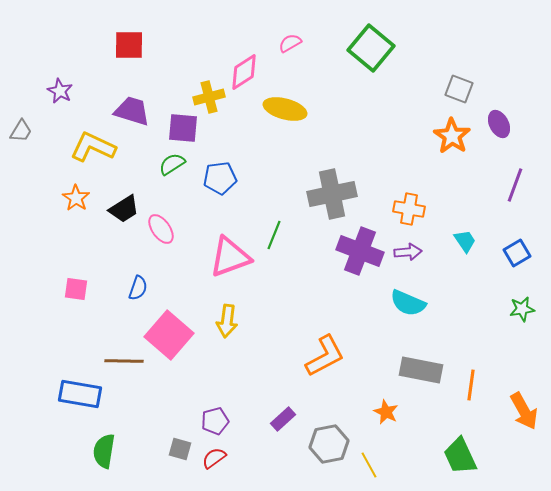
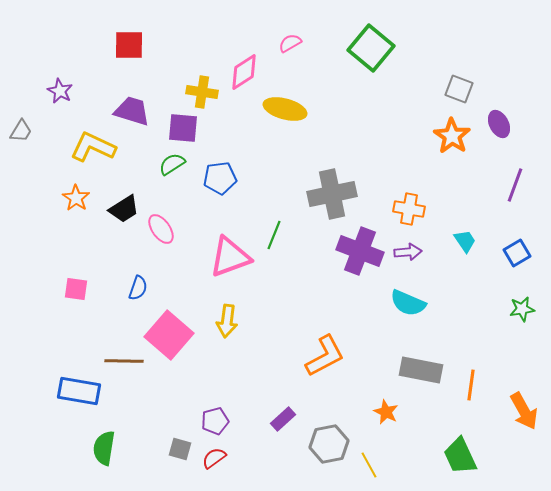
yellow cross at (209, 97): moved 7 px left, 5 px up; rotated 24 degrees clockwise
blue rectangle at (80, 394): moved 1 px left, 3 px up
green semicircle at (104, 451): moved 3 px up
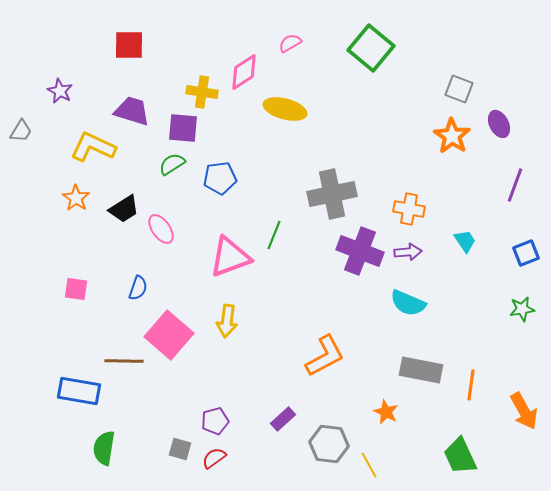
blue square at (517, 253): moved 9 px right; rotated 8 degrees clockwise
gray hexagon at (329, 444): rotated 18 degrees clockwise
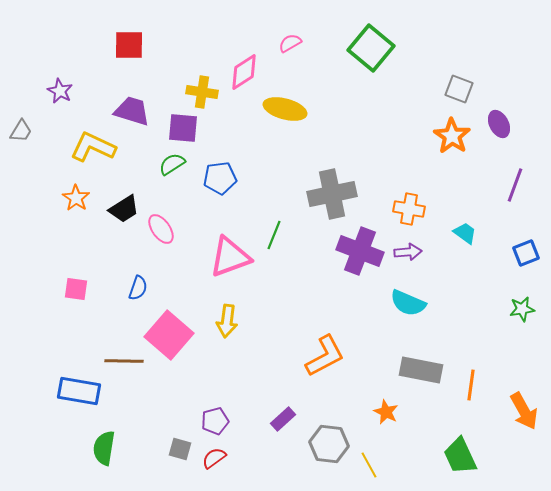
cyan trapezoid at (465, 241): moved 8 px up; rotated 20 degrees counterclockwise
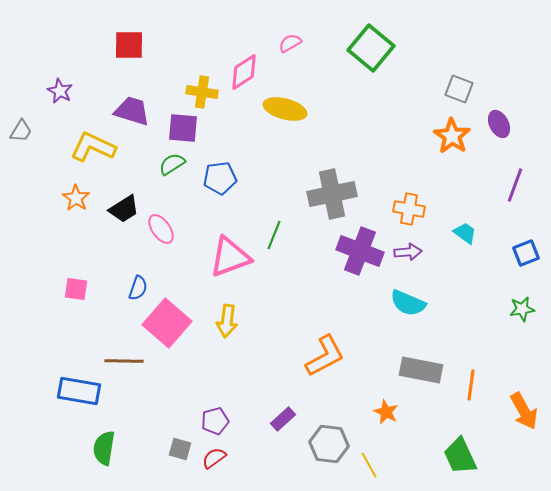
pink square at (169, 335): moved 2 px left, 12 px up
